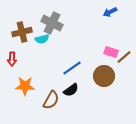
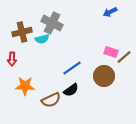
brown semicircle: rotated 36 degrees clockwise
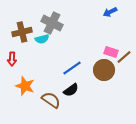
brown circle: moved 6 px up
orange star: rotated 18 degrees clockwise
brown semicircle: rotated 120 degrees counterclockwise
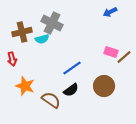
red arrow: rotated 16 degrees counterclockwise
brown circle: moved 16 px down
